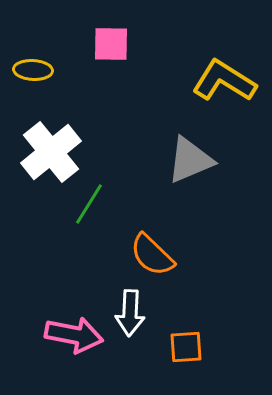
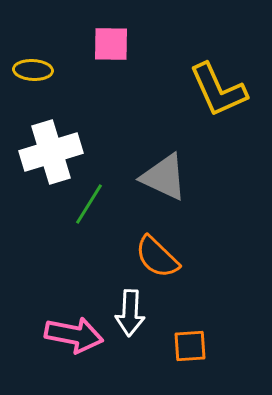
yellow L-shape: moved 6 px left, 9 px down; rotated 146 degrees counterclockwise
white cross: rotated 22 degrees clockwise
gray triangle: moved 26 px left, 17 px down; rotated 48 degrees clockwise
orange semicircle: moved 5 px right, 2 px down
orange square: moved 4 px right, 1 px up
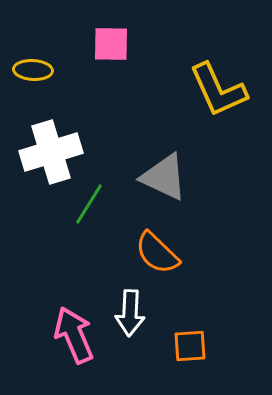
orange semicircle: moved 4 px up
pink arrow: rotated 124 degrees counterclockwise
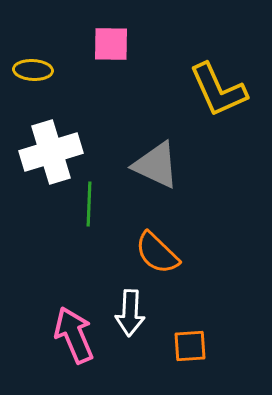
gray triangle: moved 8 px left, 12 px up
green line: rotated 30 degrees counterclockwise
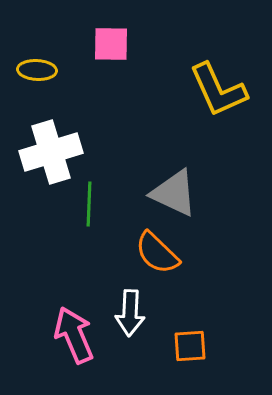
yellow ellipse: moved 4 px right
gray triangle: moved 18 px right, 28 px down
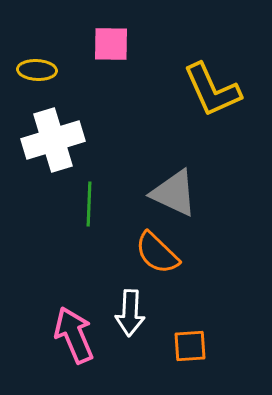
yellow L-shape: moved 6 px left
white cross: moved 2 px right, 12 px up
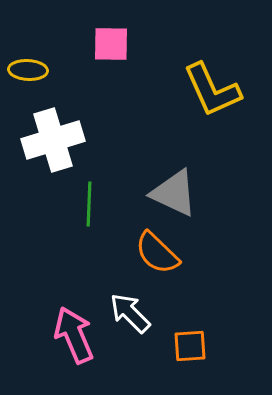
yellow ellipse: moved 9 px left
white arrow: rotated 132 degrees clockwise
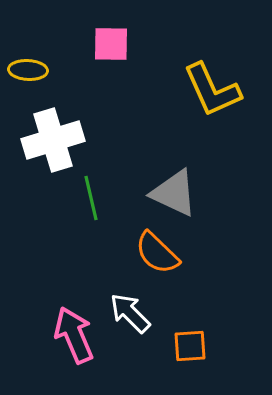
green line: moved 2 px right, 6 px up; rotated 15 degrees counterclockwise
